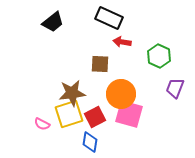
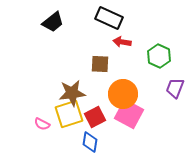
orange circle: moved 2 px right
pink square: rotated 12 degrees clockwise
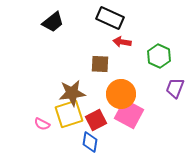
black rectangle: moved 1 px right
orange circle: moved 2 px left
red square: moved 1 px right, 3 px down
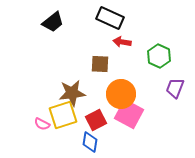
yellow square: moved 6 px left, 1 px down
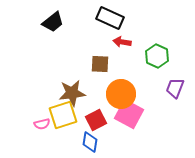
green hexagon: moved 2 px left
pink semicircle: rotated 42 degrees counterclockwise
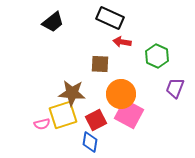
brown star: rotated 12 degrees clockwise
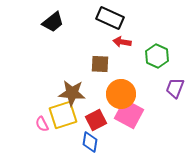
pink semicircle: rotated 77 degrees clockwise
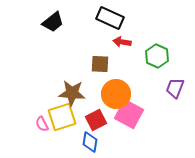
orange circle: moved 5 px left
yellow square: moved 1 px left, 2 px down
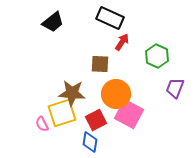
red arrow: rotated 114 degrees clockwise
yellow square: moved 4 px up
